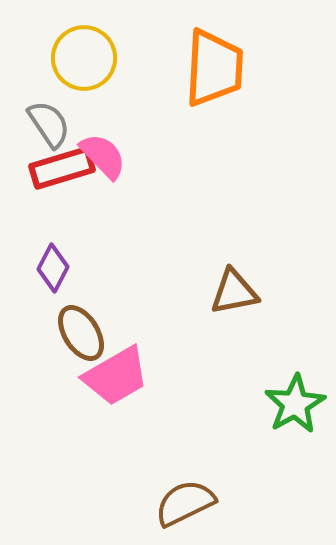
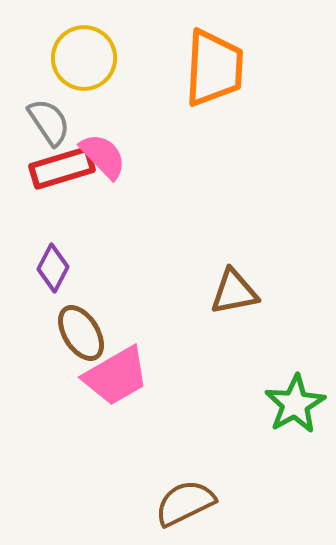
gray semicircle: moved 2 px up
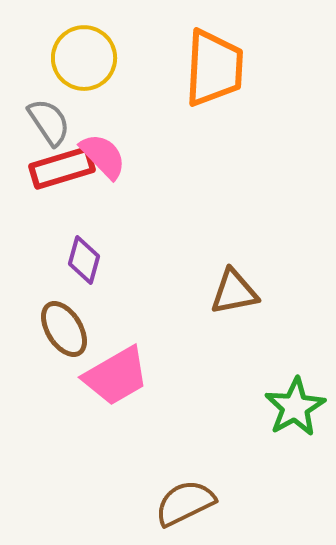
purple diamond: moved 31 px right, 8 px up; rotated 12 degrees counterclockwise
brown ellipse: moved 17 px left, 4 px up
green star: moved 3 px down
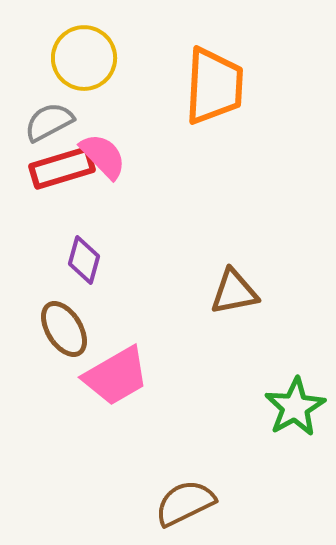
orange trapezoid: moved 18 px down
gray semicircle: rotated 84 degrees counterclockwise
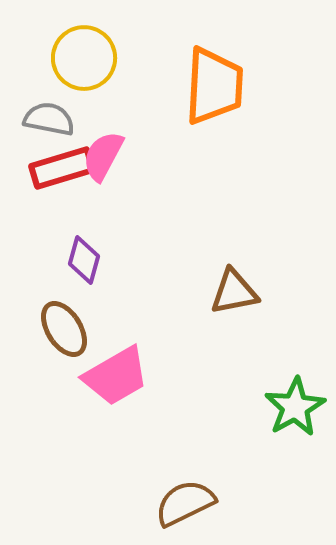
gray semicircle: moved 3 px up; rotated 39 degrees clockwise
pink semicircle: rotated 108 degrees counterclockwise
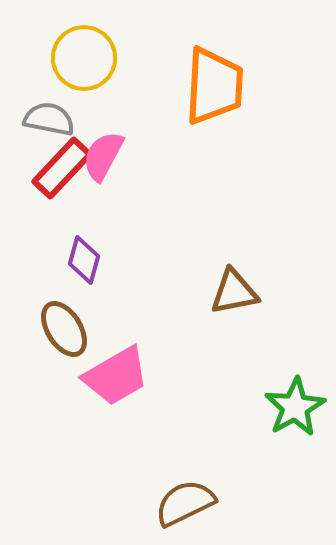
red rectangle: rotated 30 degrees counterclockwise
